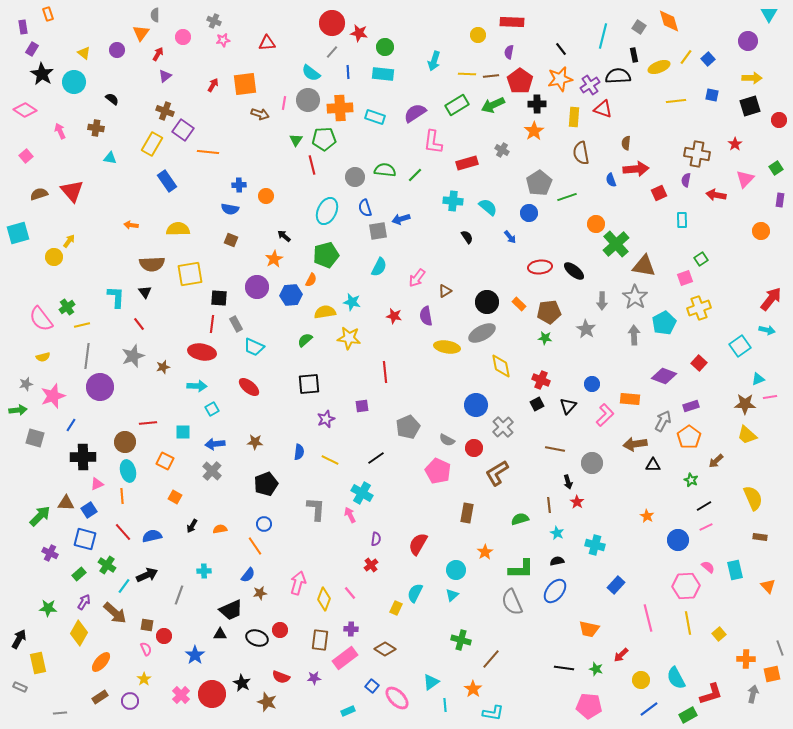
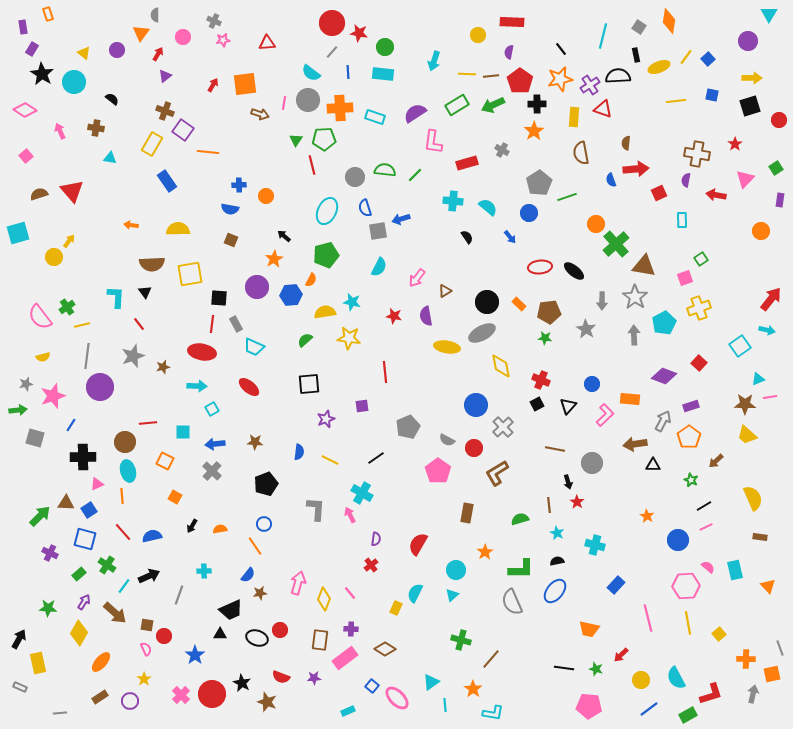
orange diamond at (669, 21): rotated 25 degrees clockwise
black rectangle at (634, 55): moved 2 px right
pink semicircle at (41, 319): moved 1 px left, 2 px up
pink pentagon at (438, 471): rotated 10 degrees clockwise
black arrow at (147, 575): moved 2 px right, 1 px down
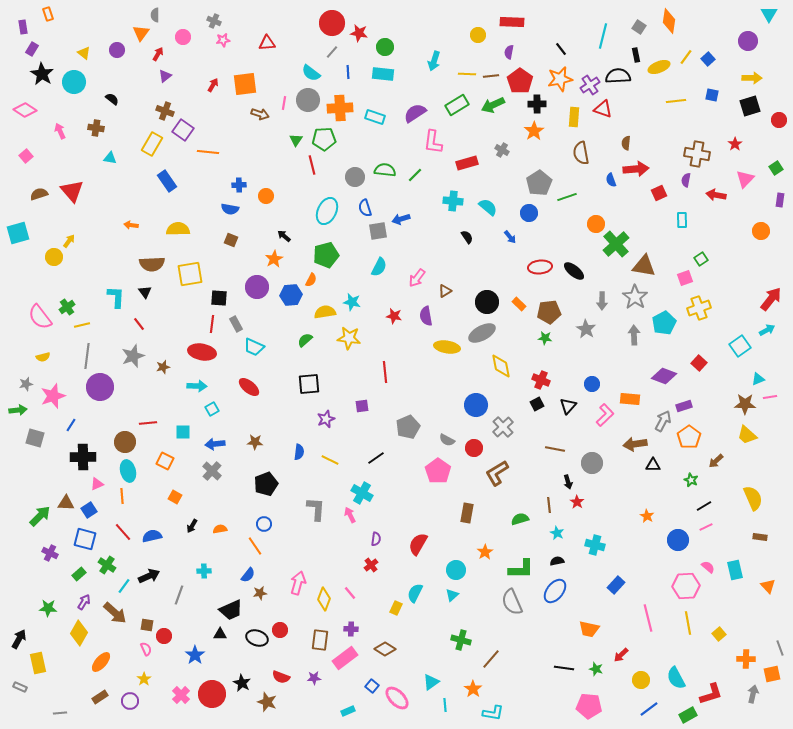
cyan arrow at (767, 330): rotated 42 degrees counterclockwise
purple rectangle at (691, 406): moved 7 px left
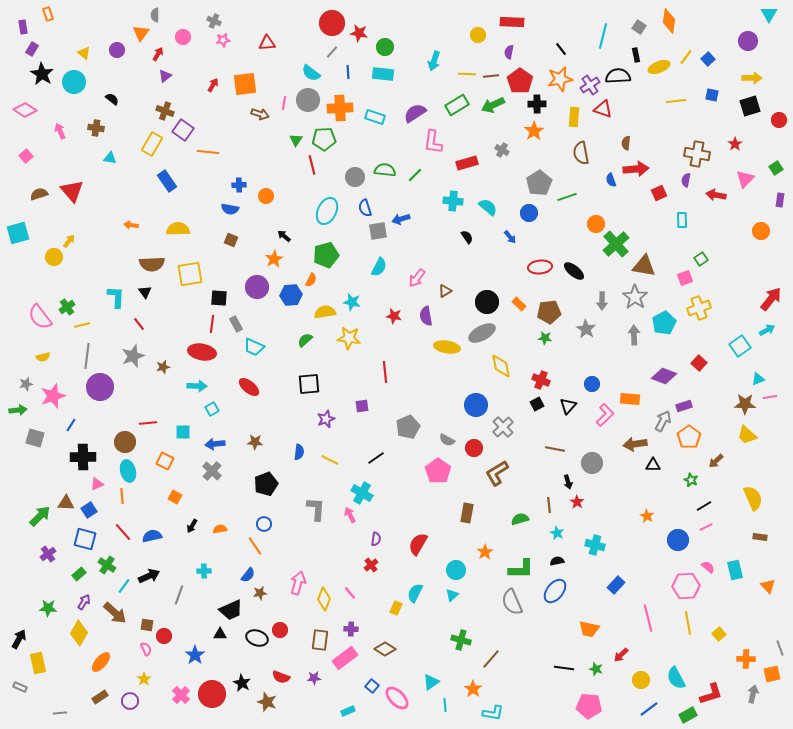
purple cross at (50, 553): moved 2 px left, 1 px down; rotated 28 degrees clockwise
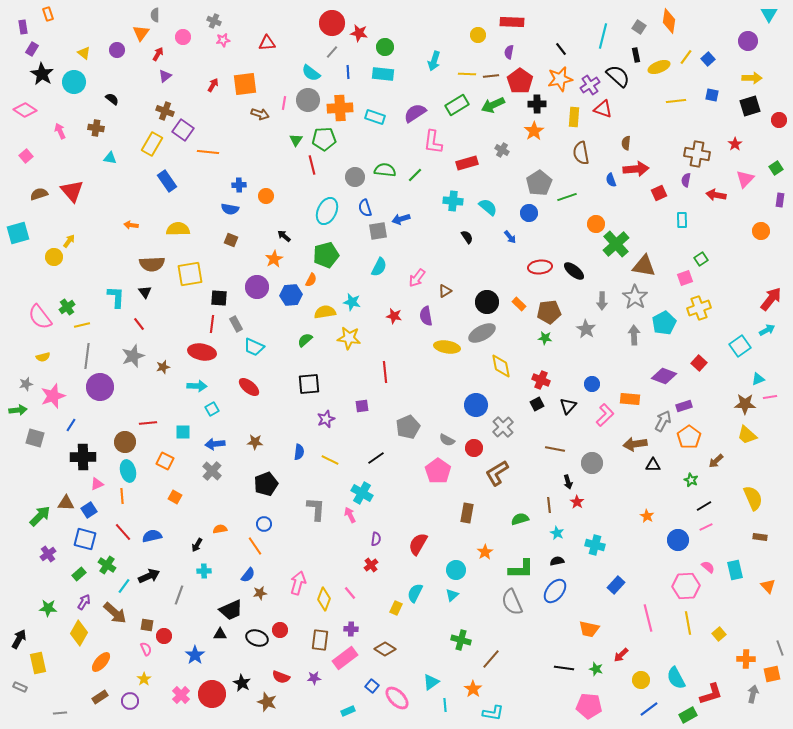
black semicircle at (618, 76): rotated 45 degrees clockwise
black arrow at (192, 526): moved 5 px right, 19 px down
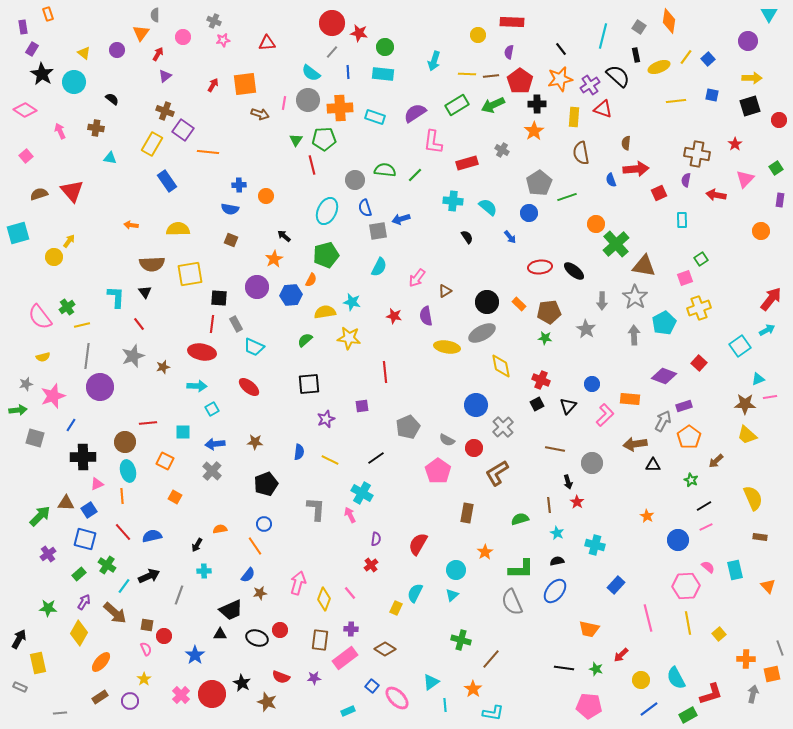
gray circle at (355, 177): moved 3 px down
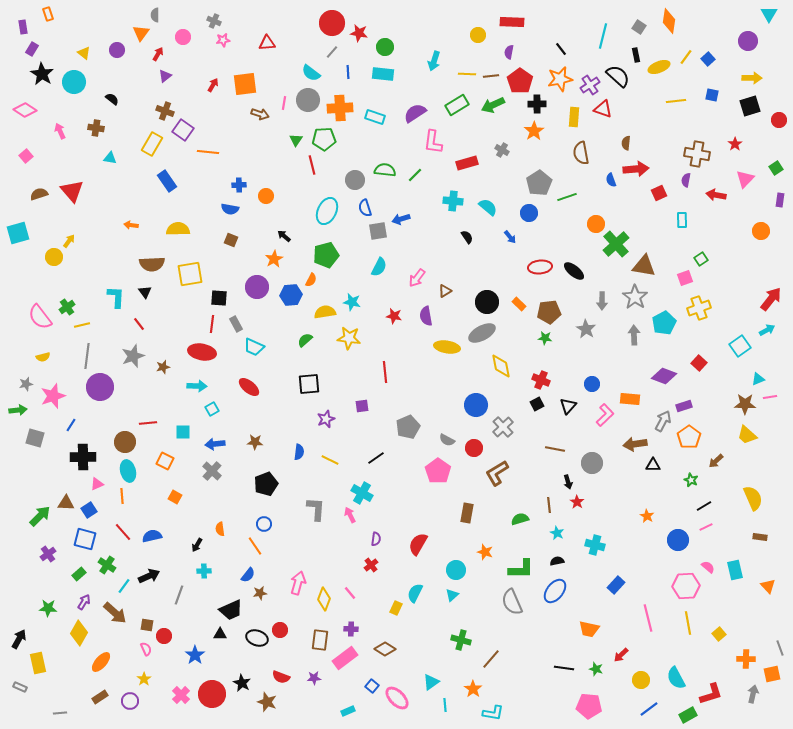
orange semicircle at (220, 529): rotated 88 degrees counterclockwise
orange star at (485, 552): rotated 21 degrees counterclockwise
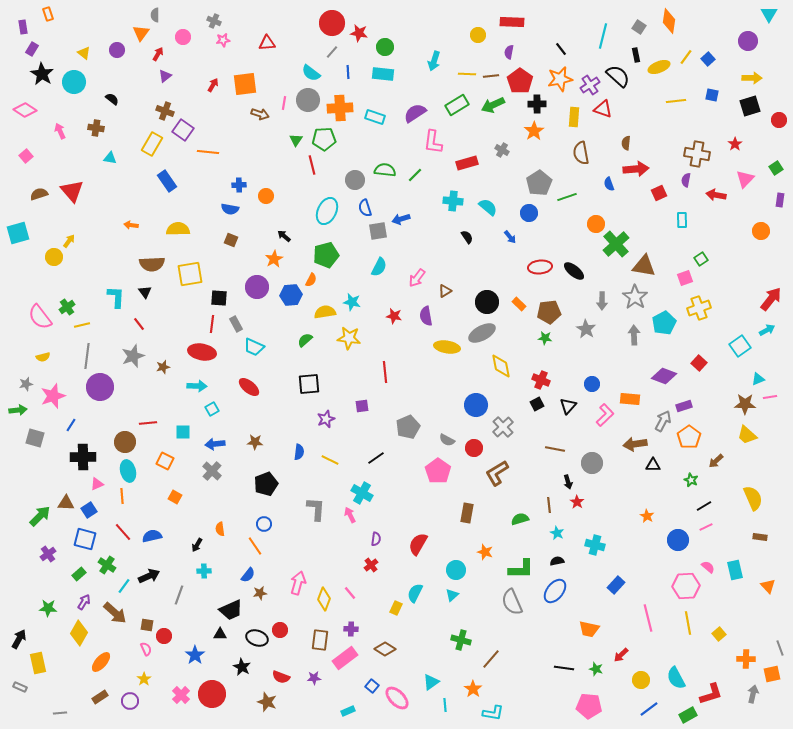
blue semicircle at (611, 180): moved 2 px left, 4 px down
black star at (242, 683): moved 16 px up
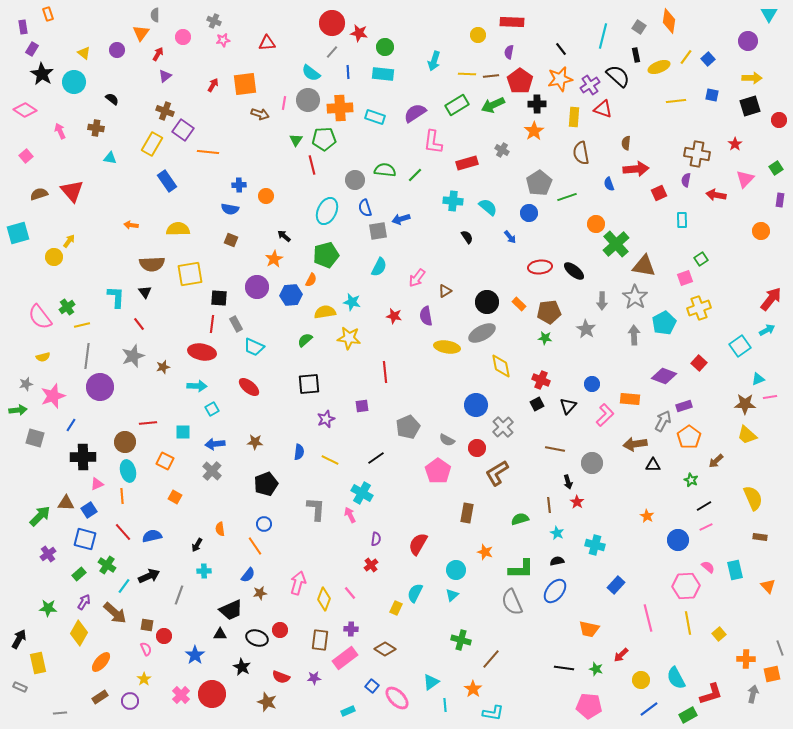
red circle at (474, 448): moved 3 px right
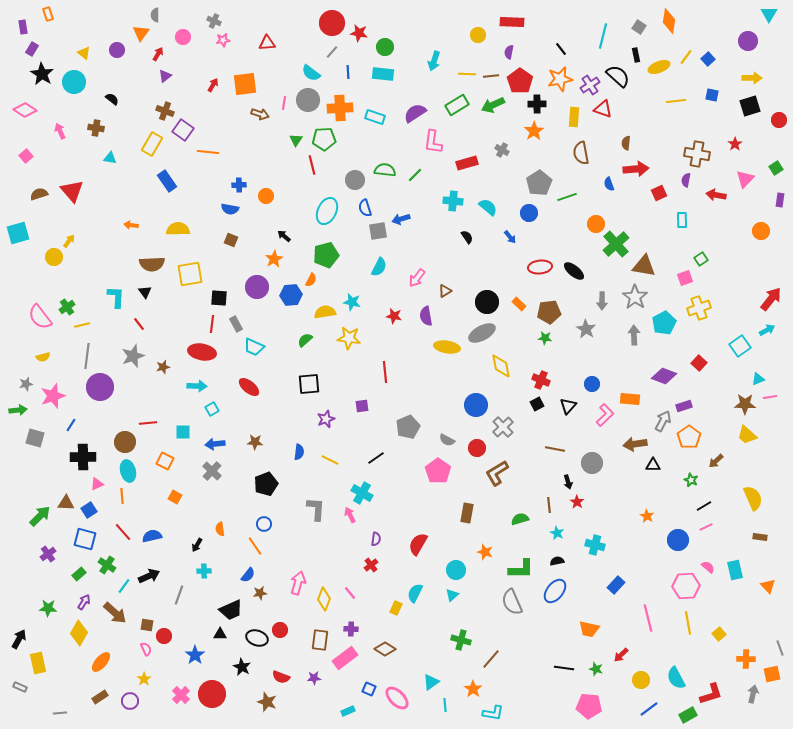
blue square at (372, 686): moved 3 px left, 3 px down; rotated 16 degrees counterclockwise
